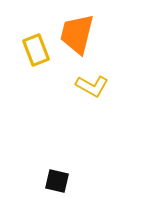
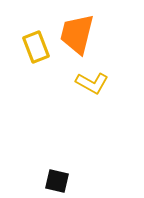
yellow rectangle: moved 3 px up
yellow L-shape: moved 3 px up
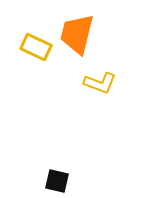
yellow rectangle: rotated 44 degrees counterclockwise
yellow L-shape: moved 8 px right; rotated 8 degrees counterclockwise
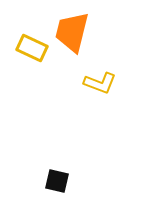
orange trapezoid: moved 5 px left, 2 px up
yellow rectangle: moved 4 px left, 1 px down
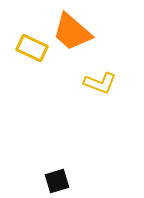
orange trapezoid: rotated 63 degrees counterclockwise
black square: rotated 30 degrees counterclockwise
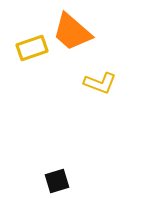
yellow rectangle: rotated 44 degrees counterclockwise
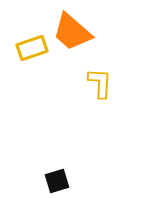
yellow L-shape: rotated 108 degrees counterclockwise
